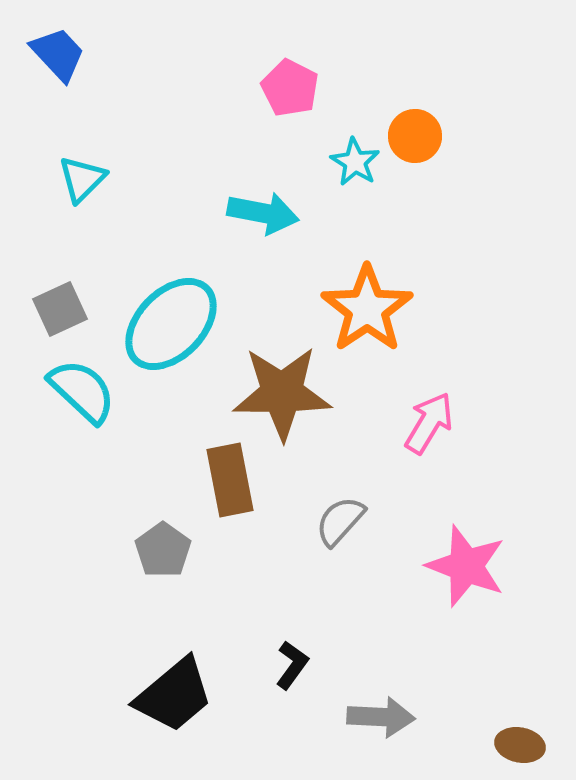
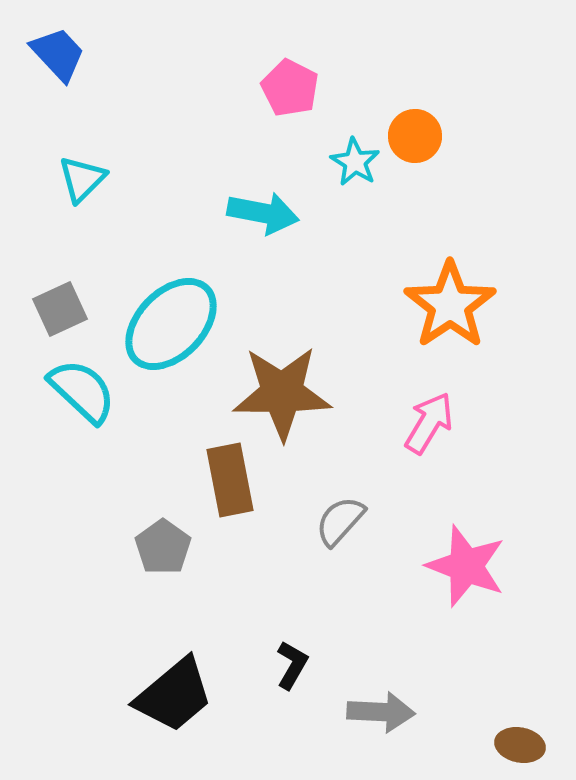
orange star: moved 83 px right, 4 px up
gray pentagon: moved 3 px up
black L-shape: rotated 6 degrees counterclockwise
gray arrow: moved 5 px up
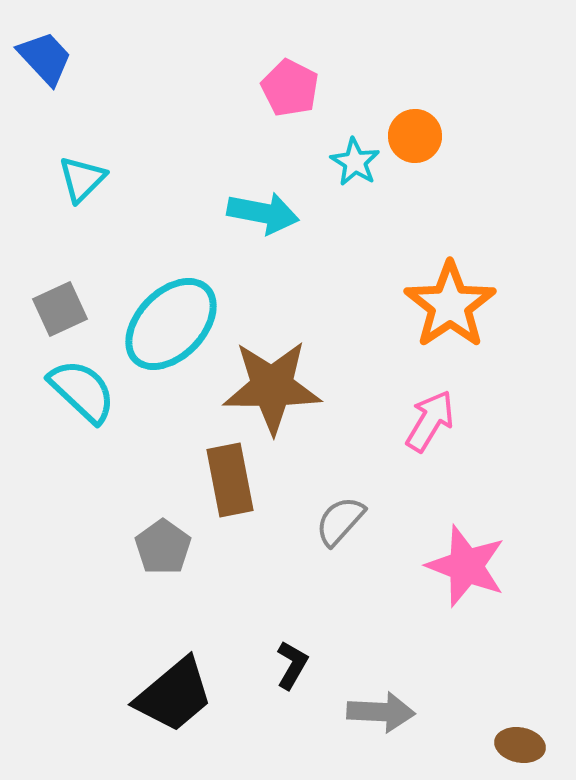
blue trapezoid: moved 13 px left, 4 px down
brown star: moved 10 px left, 6 px up
pink arrow: moved 1 px right, 2 px up
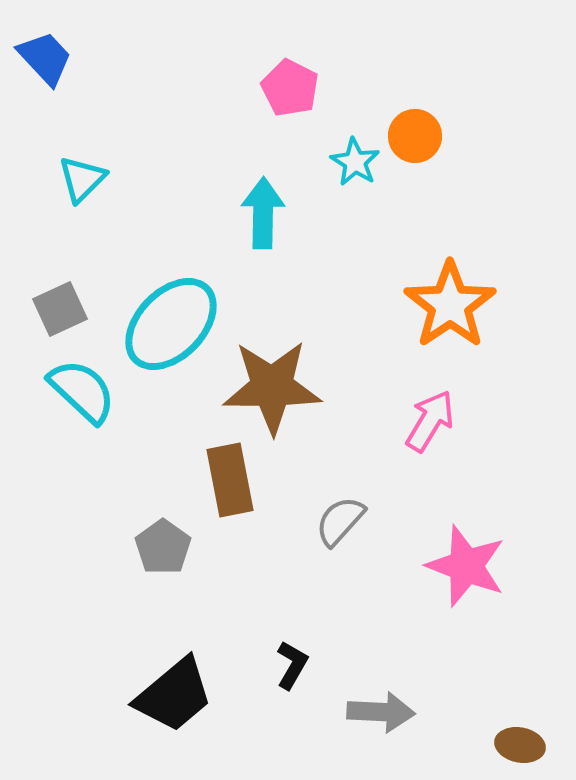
cyan arrow: rotated 100 degrees counterclockwise
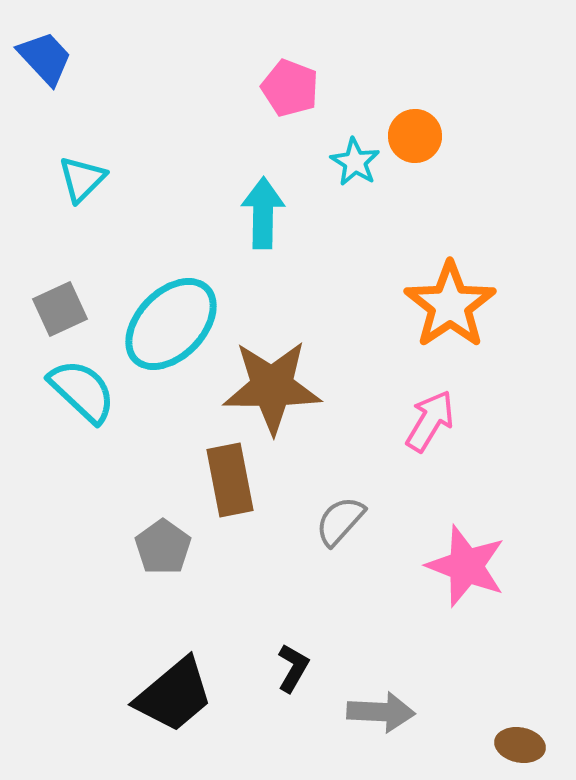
pink pentagon: rotated 6 degrees counterclockwise
black L-shape: moved 1 px right, 3 px down
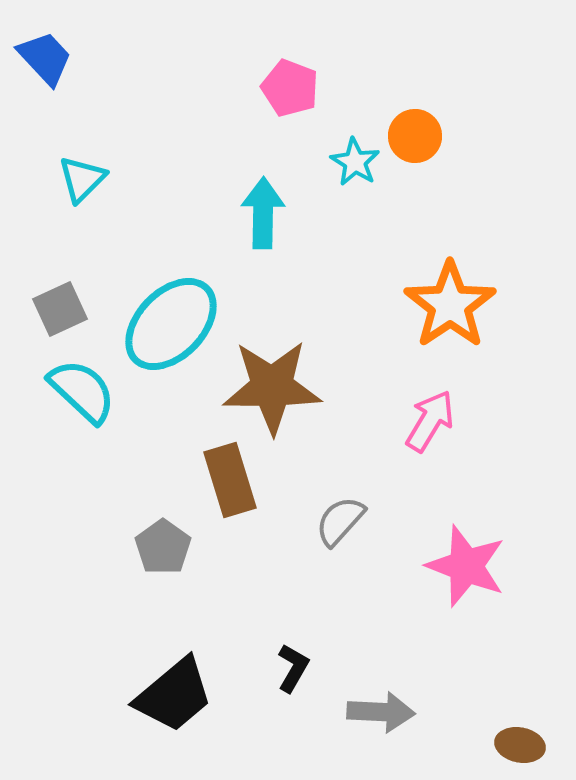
brown rectangle: rotated 6 degrees counterclockwise
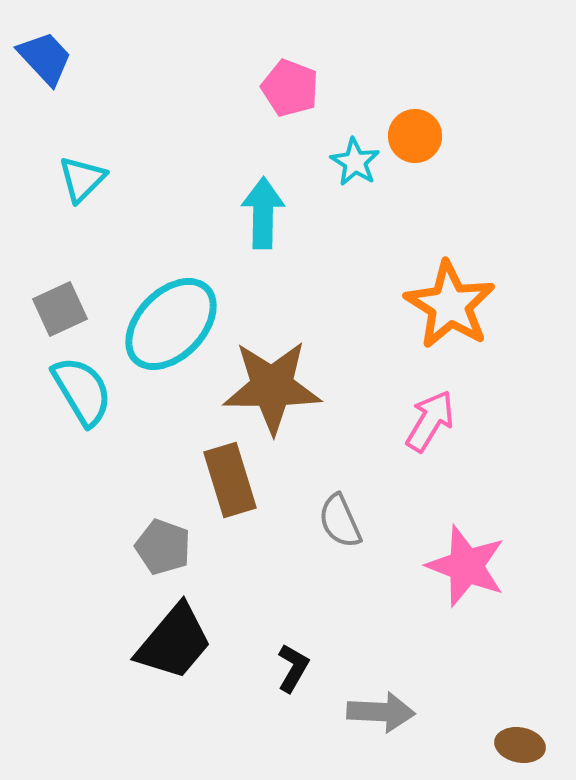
orange star: rotated 6 degrees counterclockwise
cyan semicircle: rotated 16 degrees clockwise
gray semicircle: rotated 66 degrees counterclockwise
gray pentagon: rotated 16 degrees counterclockwise
black trapezoid: moved 53 px up; rotated 10 degrees counterclockwise
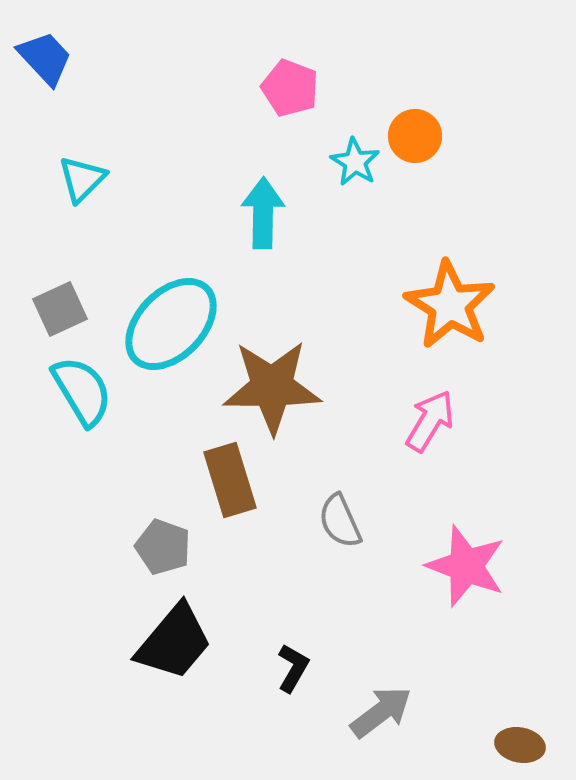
gray arrow: rotated 40 degrees counterclockwise
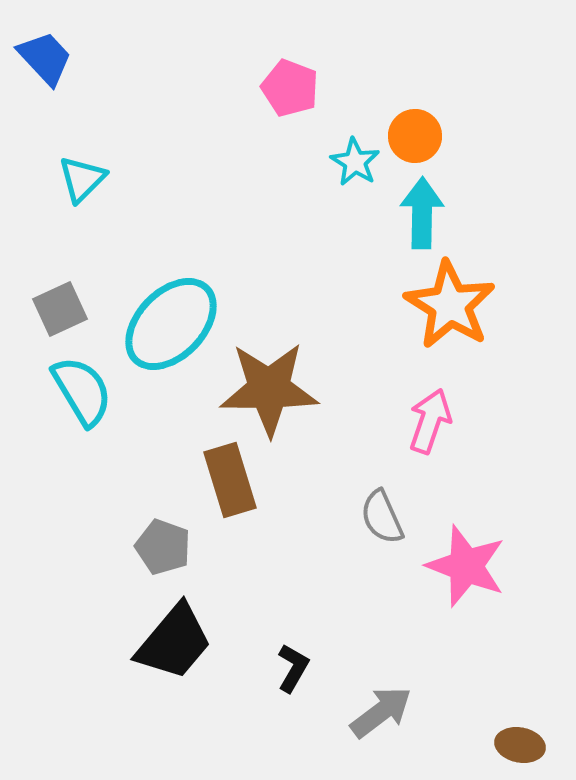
cyan arrow: moved 159 px right
brown star: moved 3 px left, 2 px down
pink arrow: rotated 12 degrees counterclockwise
gray semicircle: moved 42 px right, 4 px up
